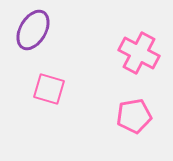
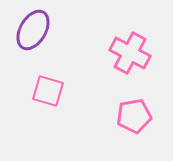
pink cross: moved 9 px left
pink square: moved 1 px left, 2 px down
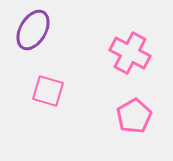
pink pentagon: rotated 20 degrees counterclockwise
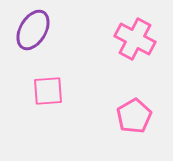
pink cross: moved 5 px right, 14 px up
pink square: rotated 20 degrees counterclockwise
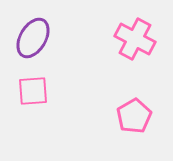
purple ellipse: moved 8 px down
pink square: moved 15 px left
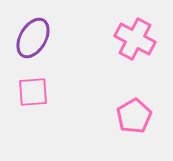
pink square: moved 1 px down
